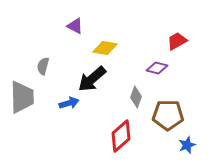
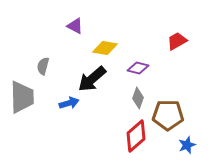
purple diamond: moved 19 px left
gray diamond: moved 2 px right, 1 px down
red diamond: moved 15 px right
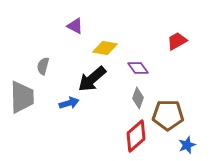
purple diamond: rotated 40 degrees clockwise
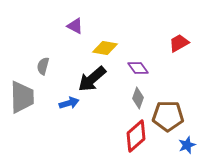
red trapezoid: moved 2 px right, 2 px down
brown pentagon: moved 1 px down
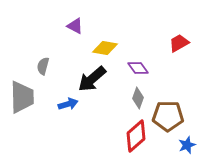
blue arrow: moved 1 px left, 1 px down
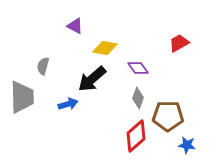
blue star: rotated 30 degrees clockwise
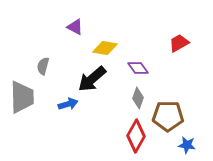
purple triangle: moved 1 px down
red diamond: rotated 20 degrees counterclockwise
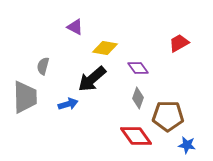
gray trapezoid: moved 3 px right
red diamond: rotated 64 degrees counterclockwise
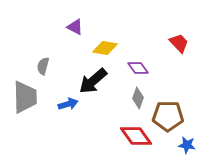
red trapezoid: rotated 75 degrees clockwise
black arrow: moved 1 px right, 2 px down
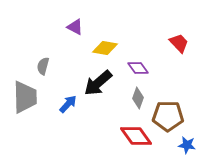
black arrow: moved 5 px right, 2 px down
blue arrow: rotated 30 degrees counterclockwise
